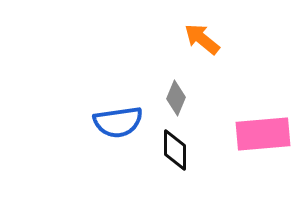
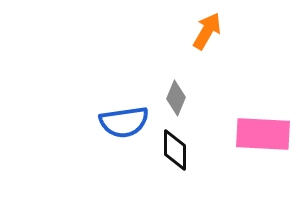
orange arrow: moved 5 px right, 8 px up; rotated 81 degrees clockwise
blue semicircle: moved 6 px right
pink rectangle: rotated 8 degrees clockwise
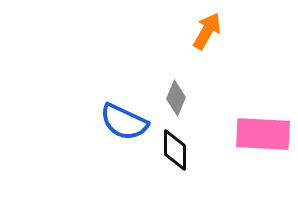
blue semicircle: rotated 33 degrees clockwise
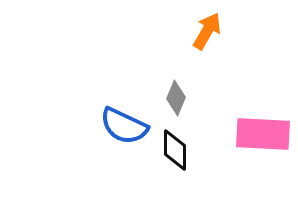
blue semicircle: moved 4 px down
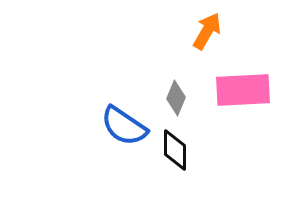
blue semicircle: rotated 9 degrees clockwise
pink rectangle: moved 20 px left, 44 px up; rotated 6 degrees counterclockwise
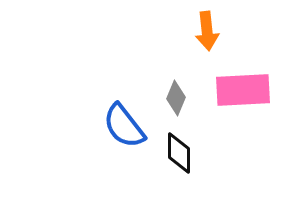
orange arrow: rotated 144 degrees clockwise
blue semicircle: rotated 18 degrees clockwise
black diamond: moved 4 px right, 3 px down
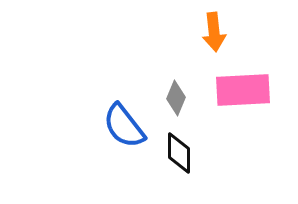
orange arrow: moved 7 px right, 1 px down
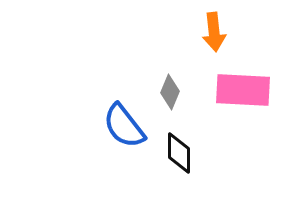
pink rectangle: rotated 6 degrees clockwise
gray diamond: moved 6 px left, 6 px up
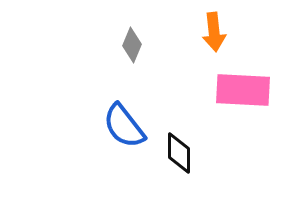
gray diamond: moved 38 px left, 47 px up
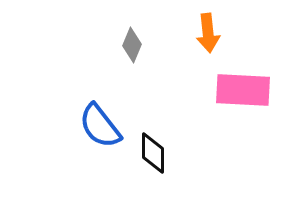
orange arrow: moved 6 px left, 1 px down
blue semicircle: moved 24 px left
black diamond: moved 26 px left
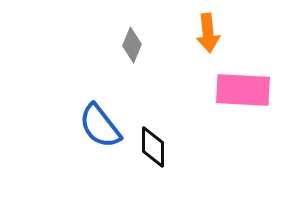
black diamond: moved 6 px up
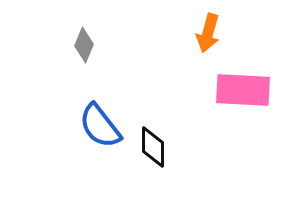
orange arrow: rotated 21 degrees clockwise
gray diamond: moved 48 px left
